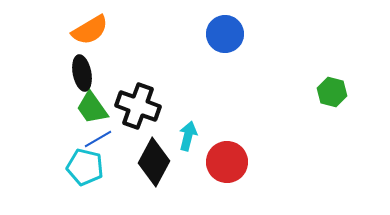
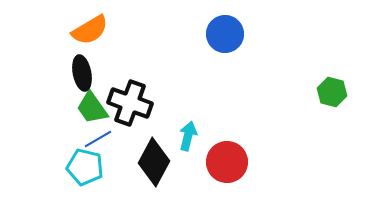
black cross: moved 8 px left, 3 px up
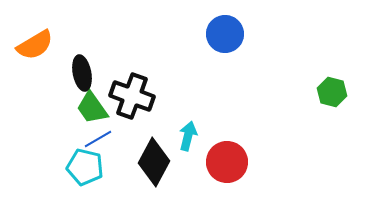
orange semicircle: moved 55 px left, 15 px down
black cross: moved 2 px right, 7 px up
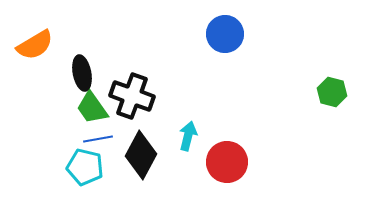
blue line: rotated 20 degrees clockwise
black diamond: moved 13 px left, 7 px up
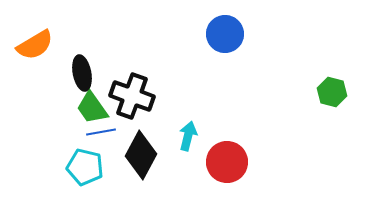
blue line: moved 3 px right, 7 px up
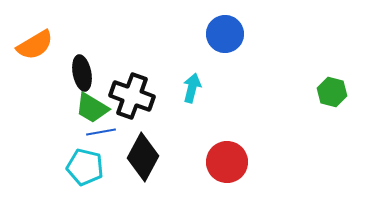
green trapezoid: rotated 24 degrees counterclockwise
cyan arrow: moved 4 px right, 48 px up
black diamond: moved 2 px right, 2 px down
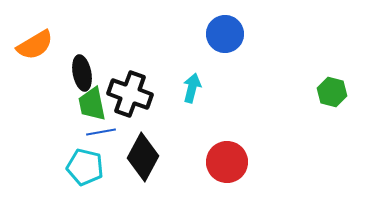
black cross: moved 2 px left, 2 px up
green trapezoid: moved 4 px up; rotated 48 degrees clockwise
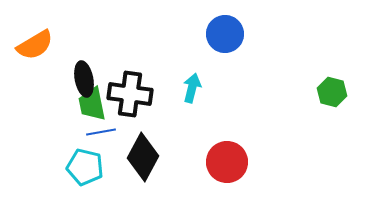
black ellipse: moved 2 px right, 6 px down
black cross: rotated 12 degrees counterclockwise
